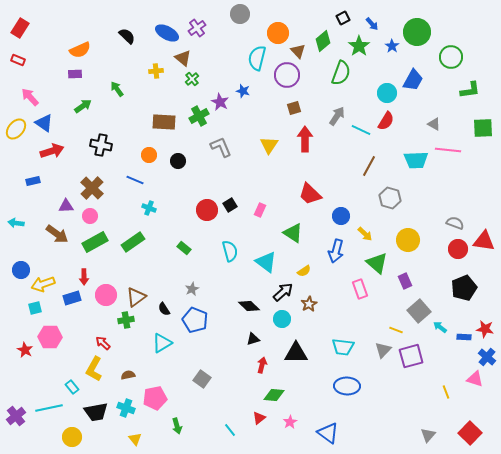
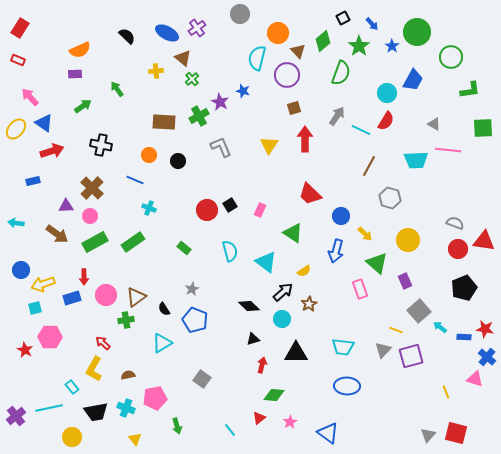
red square at (470, 433): moved 14 px left; rotated 30 degrees counterclockwise
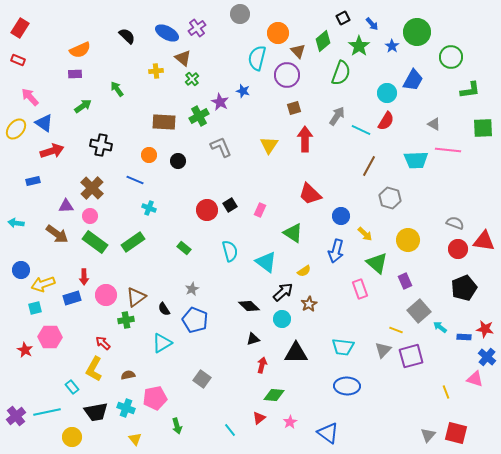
green rectangle at (95, 242): rotated 65 degrees clockwise
cyan line at (49, 408): moved 2 px left, 4 px down
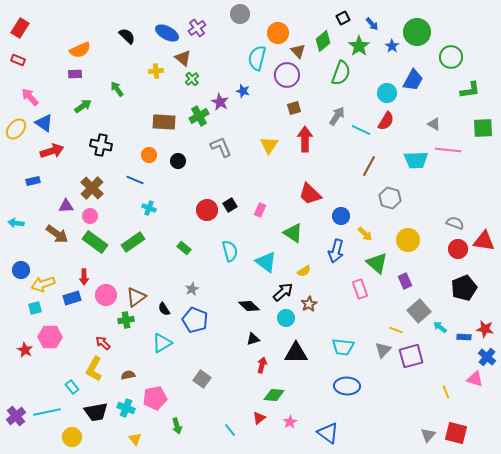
cyan circle at (282, 319): moved 4 px right, 1 px up
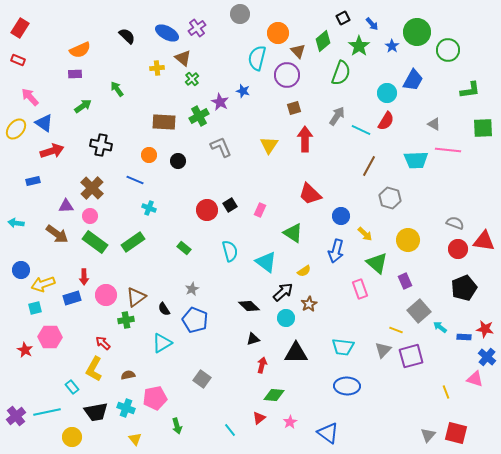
green circle at (451, 57): moved 3 px left, 7 px up
yellow cross at (156, 71): moved 1 px right, 3 px up
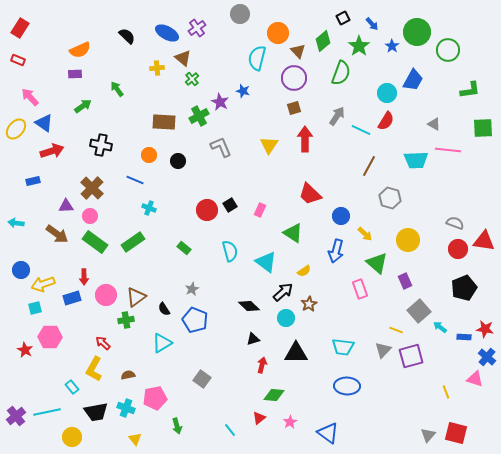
purple circle at (287, 75): moved 7 px right, 3 px down
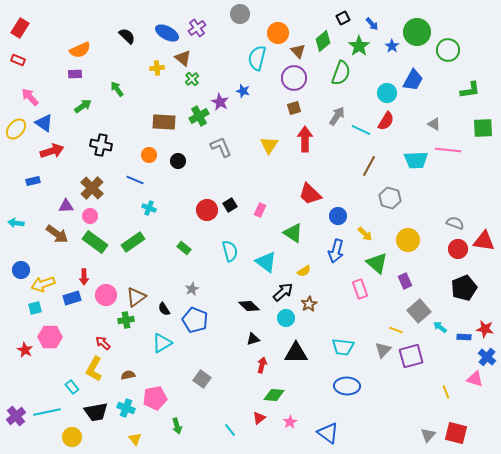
blue circle at (341, 216): moved 3 px left
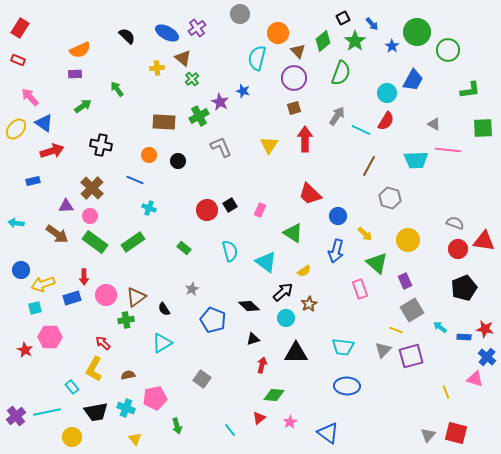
green star at (359, 46): moved 4 px left, 5 px up
gray square at (419, 311): moved 7 px left, 1 px up; rotated 10 degrees clockwise
blue pentagon at (195, 320): moved 18 px right
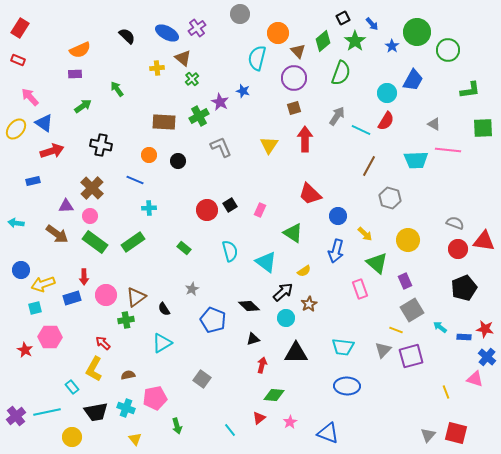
cyan cross at (149, 208): rotated 24 degrees counterclockwise
blue triangle at (328, 433): rotated 15 degrees counterclockwise
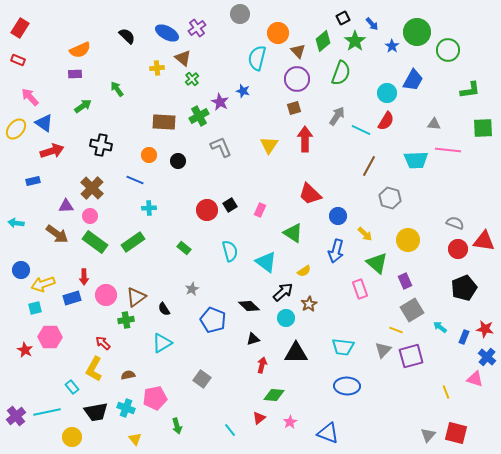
purple circle at (294, 78): moved 3 px right, 1 px down
gray triangle at (434, 124): rotated 24 degrees counterclockwise
blue rectangle at (464, 337): rotated 72 degrees counterclockwise
